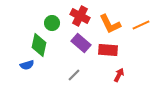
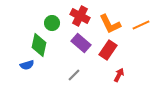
red rectangle: rotated 60 degrees counterclockwise
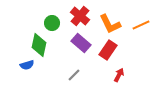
red cross: rotated 12 degrees clockwise
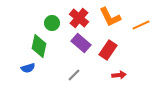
red cross: moved 1 px left, 2 px down
orange L-shape: moved 7 px up
green diamond: moved 1 px down
blue semicircle: moved 1 px right, 3 px down
red arrow: rotated 56 degrees clockwise
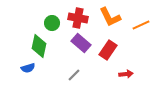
red cross: moved 1 px left; rotated 30 degrees counterclockwise
red arrow: moved 7 px right, 1 px up
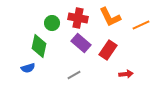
gray line: rotated 16 degrees clockwise
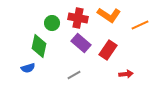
orange L-shape: moved 1 px left, 2 px up; rotated 30 degrees counterclockwise
orange line: moved 1 px left
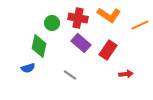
gray line: moved 4 px left; rotated 64 degrees clockwise
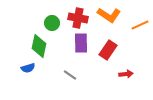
purple rectangle: rotated 48 degrees clockwise
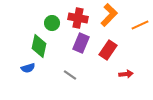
orange L-shape: rotated 80 degrees counterclockwise
purple rectangle: rotated 24 degrees clockwise
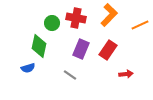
red cross: moved 2 px left
purple rectangle: moved 6 px down
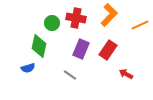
red arrow: rotated 144 degrees counterclockwise
